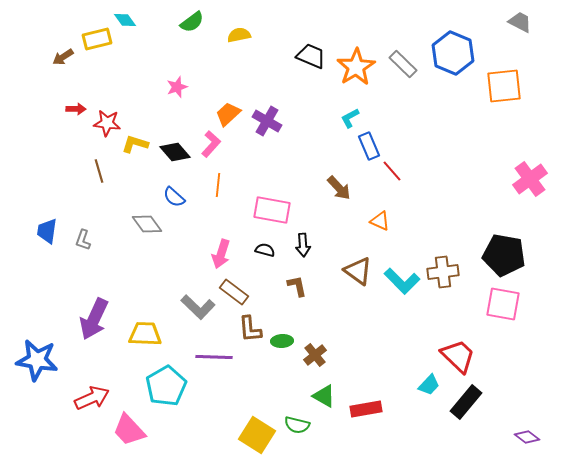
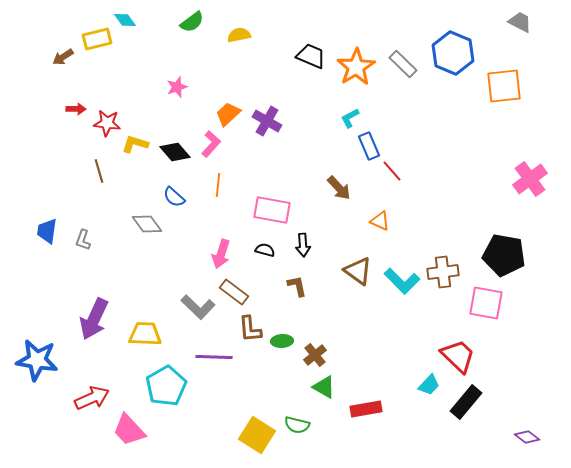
pink square at (503, 304): moved 17 px left, 1 px up
green triangle at (324, 396): moved 9 px up
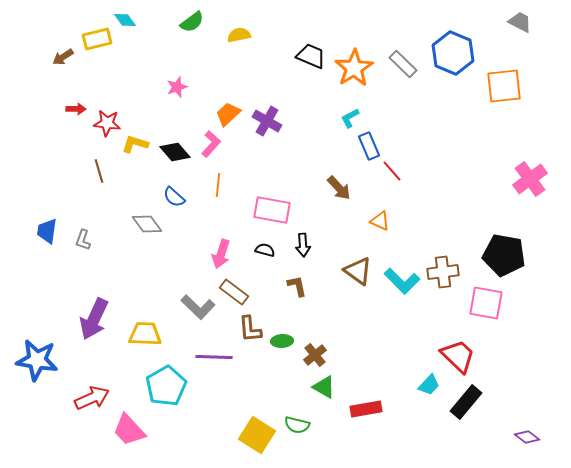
orange star at (356, 67): moved 2 px left, 1 px down
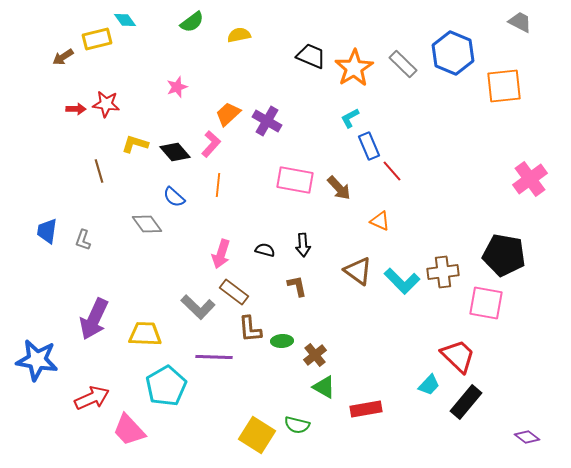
red star at (107, 123): moved 1 px left, 19 px up
pink rectangle at (272, 210): moved 23 px right, 30 px up
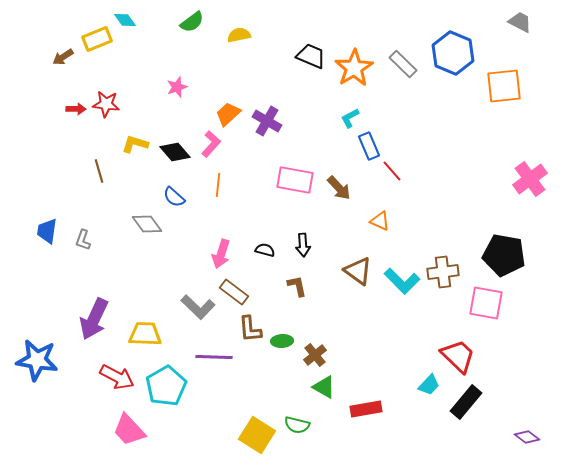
yellow rectangle at (97, 39): rotated 8 degrees counterclockwise
red arrow at (92, 398): moved 25 px right, 21 px up; rotated 52 degrees clockwise
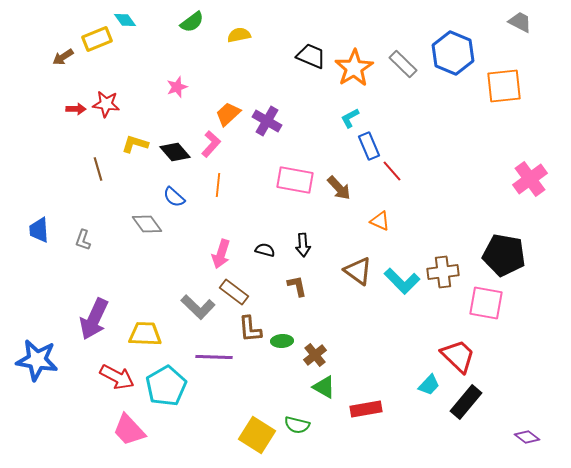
brown line at (99, 171): moved 1 px left, 2 px up
blue trapezoid at (47, 231): moved 8 px left, 1 px up; rotated 12 degrees counterclockwise
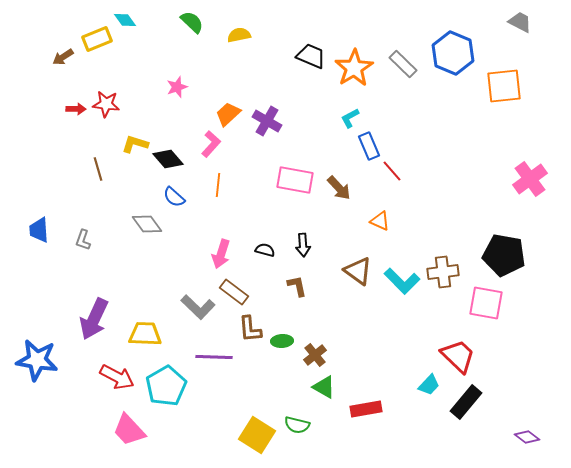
green semicircle at (192, 22): rotated 100 degrees counterclockwise
black diamond at (175, 152): moved 7 px left, 7 px down
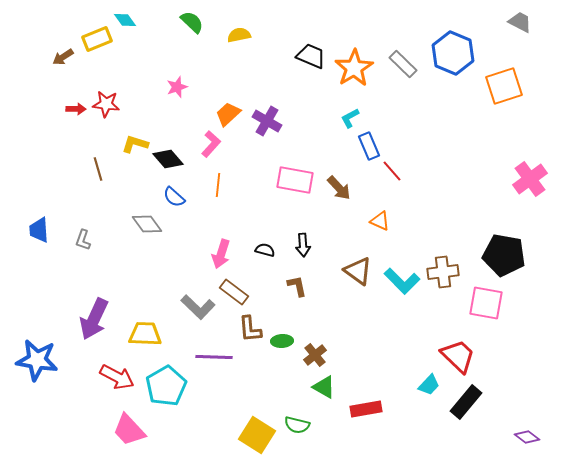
orange square at (504, 86): rotated 12 degrees counterclockwise
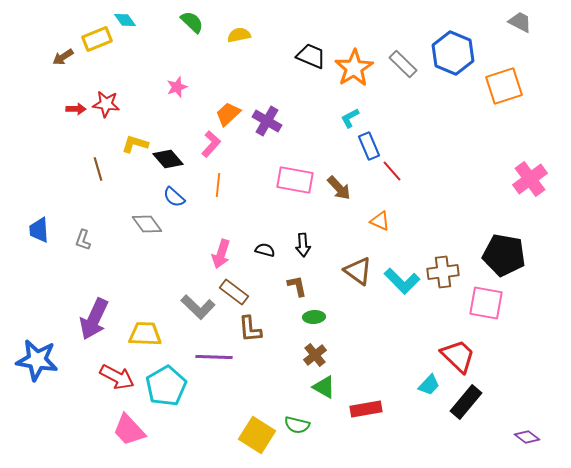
green ellipse at (282, 341): moved 32 px right, 24 px up
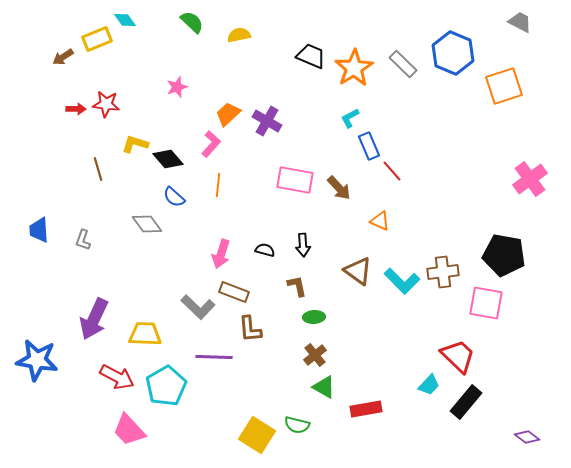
brown rectangle at (234, 292): rotated 16 degrees counterclockwise
